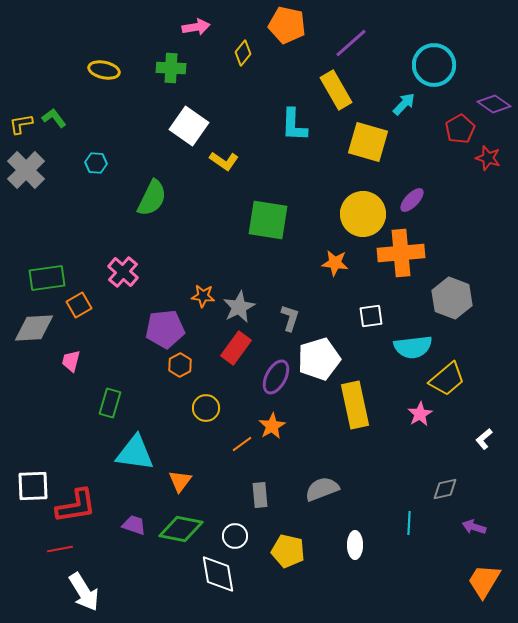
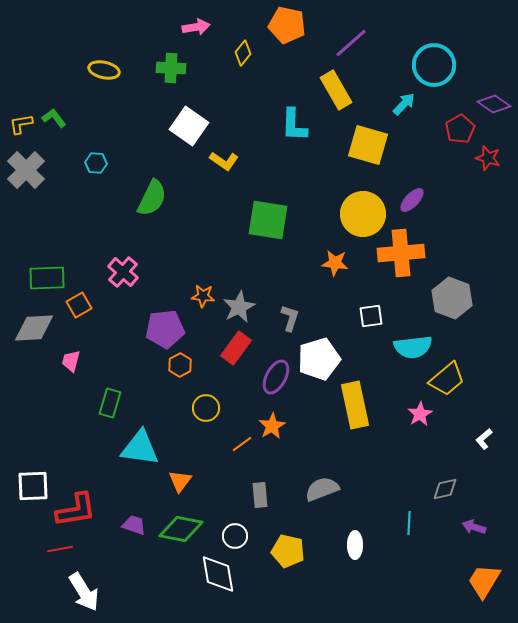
yellow square at (368, 142): moved 3 px down
green rectangle at (47, 278): rotated 6 degrees clockwise
cyan triangle at (135, 453): moved 5 px right, 5 px up
red L-shape at (76, 506): moved 4 px down
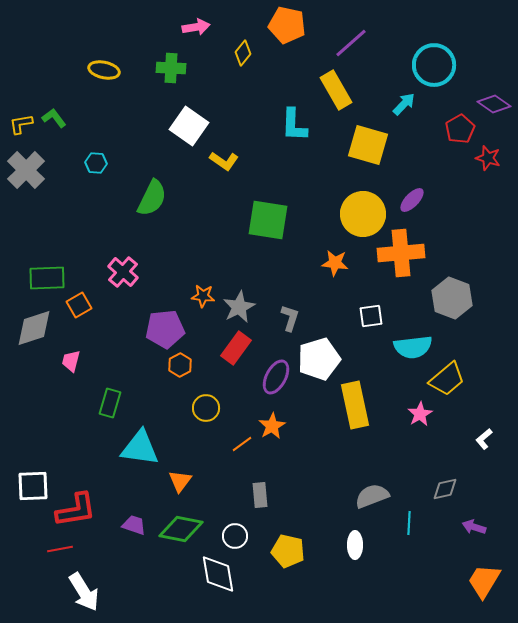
gray diamond at (34, 328): rotated 15 degrees counterclockwise
gray semicircle at (322, 489): moved 50 px right, 7 px down
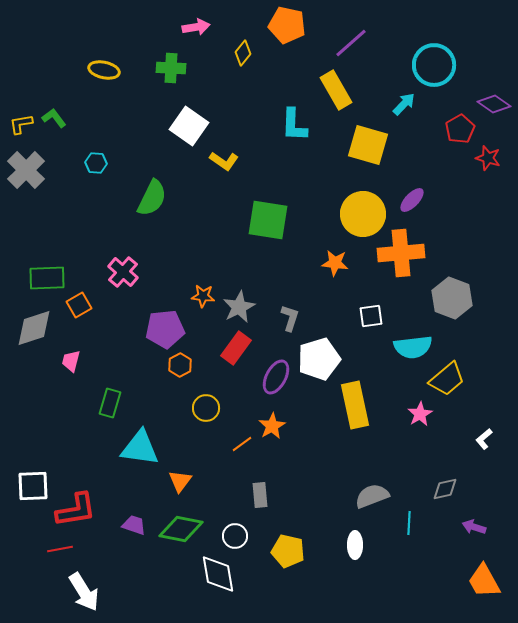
orange trapezoid at (484, 581): rotated 60 degrees counterclockwise
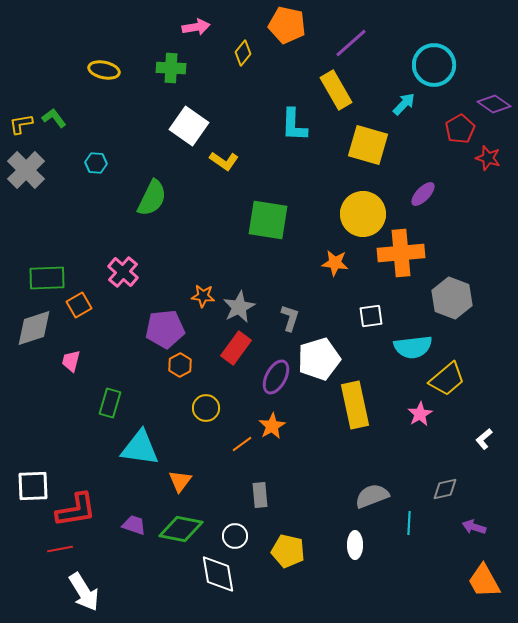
purple ellipse at (412, 200): moved 11 px right, 6 px up
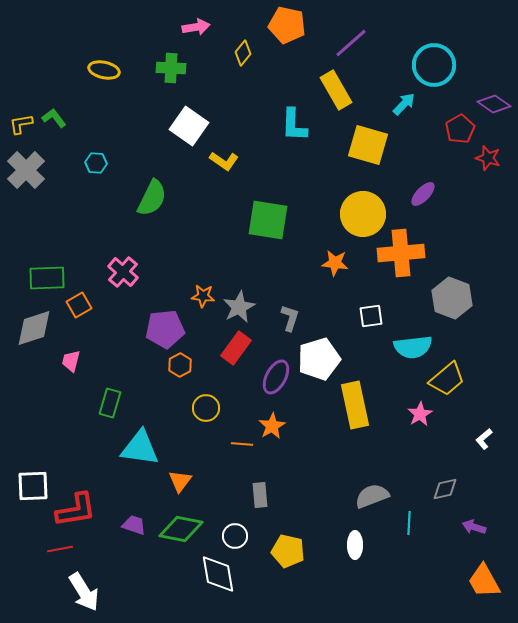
orange line at (242, 444): rotated 40 degrees clockwise
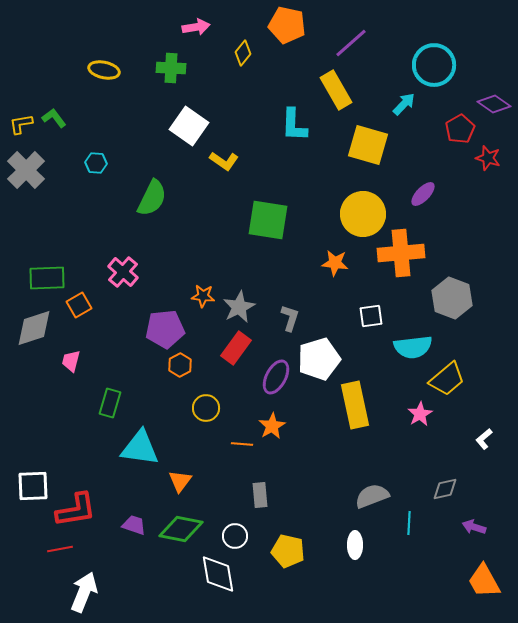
white arrow at (84, 592): rotated 126 degrees counterclockwise
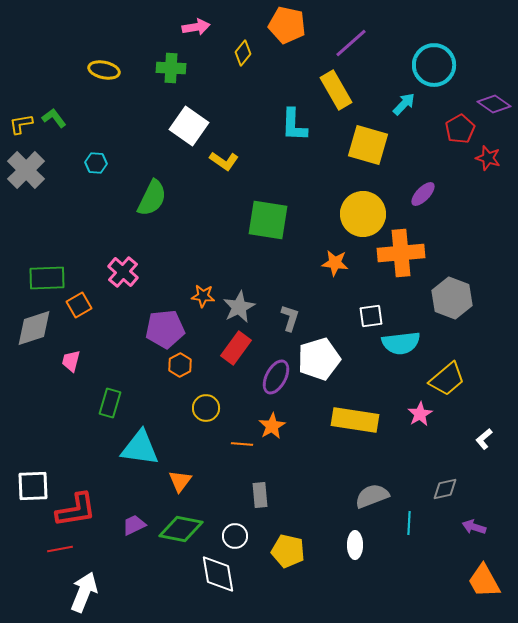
cyan semicircle at (413, 347): moved 12 px left, 4 px up
yellow rectangle at (355, 405): moved 15 px down; rotated 69 degrees counterclockwise
purple trapezoid at (134, 525): rotated 45 degrees counterclockwise
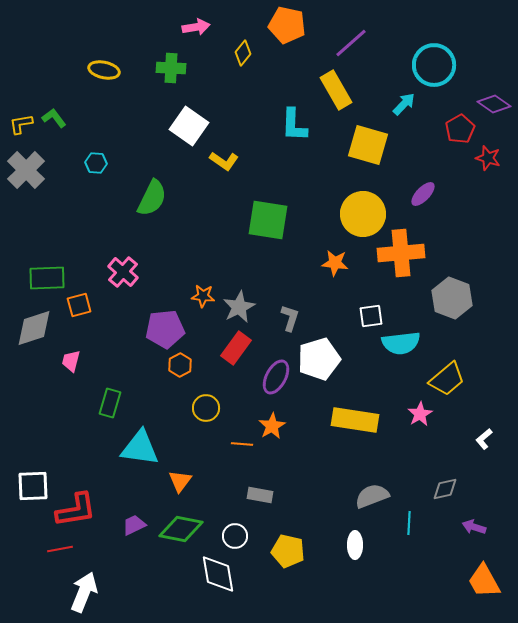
orange square at (79, 305): rotated 15 degrees clockwise
gray rectangle at (260, 495): rotated 75 degrees counterclockwise
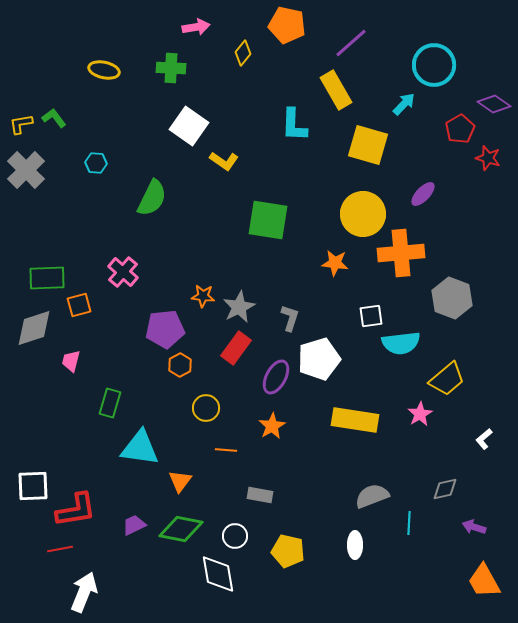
orange line at (242, 444): moved 16 px left, 6 px down
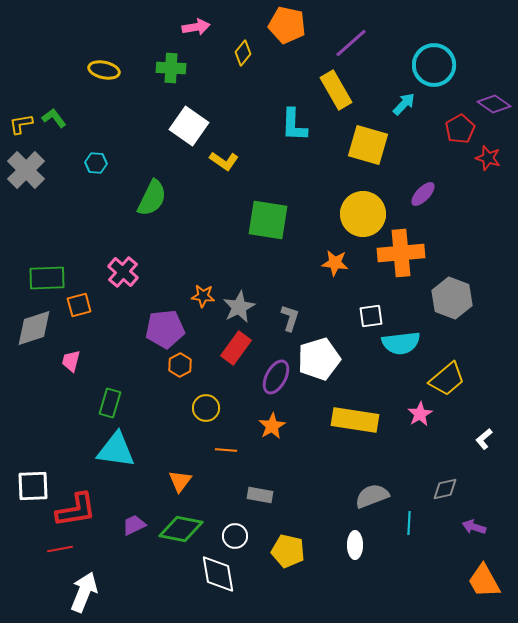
cyan triangle at (140, 448): moved 24 px left, 2 px down
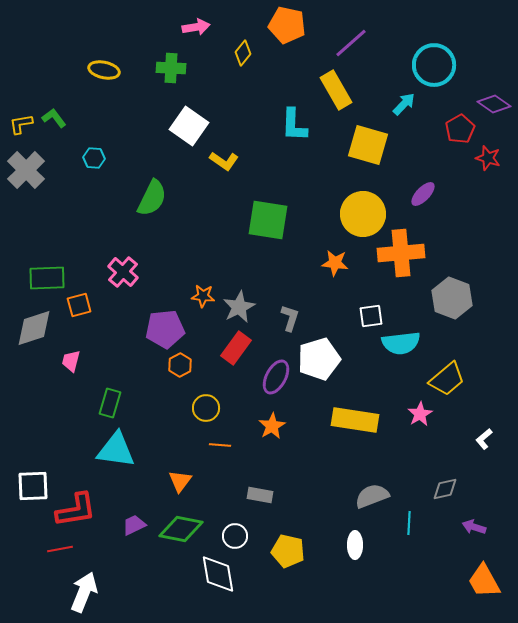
cyan hexagon at (96, 163): moved 2 px left, 5 px up
orange line at (226, 450): moved 6 px left, 5 px up
